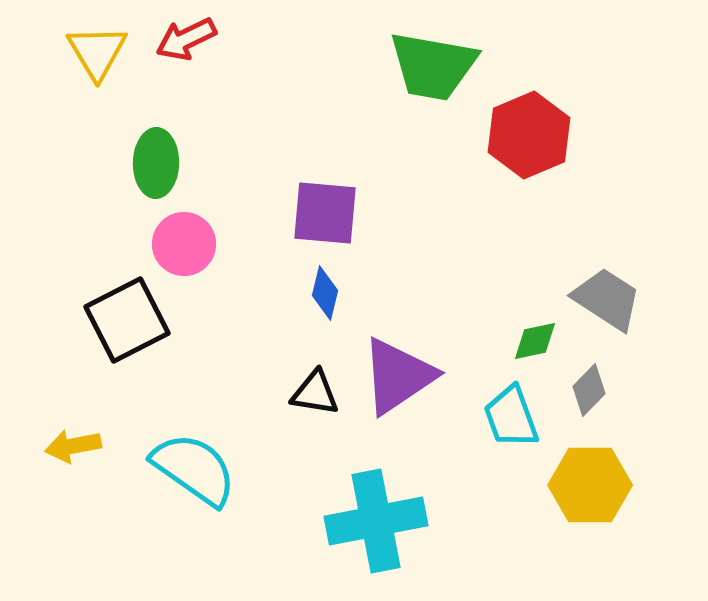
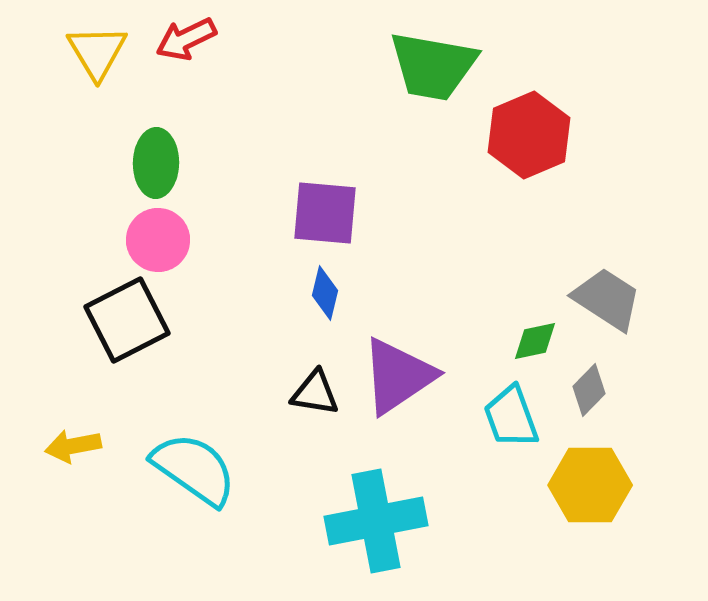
pink circle: moved 26 px left, 4 px up
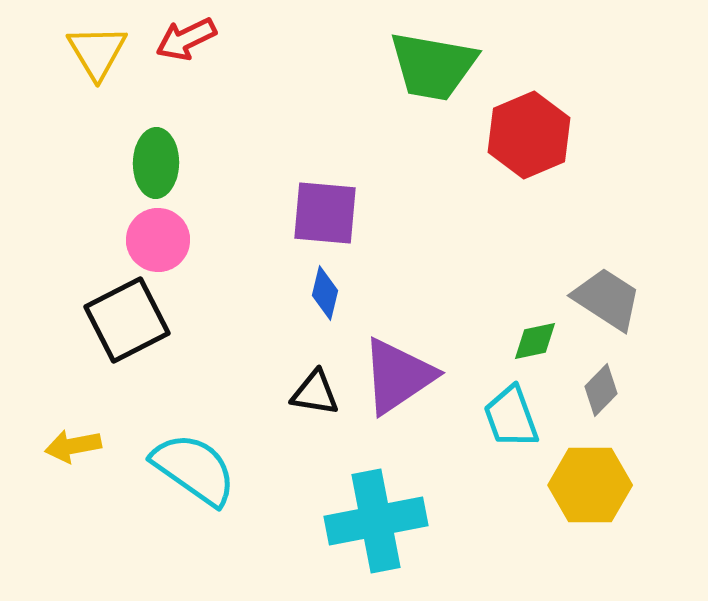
gray diamond: moved 12 px right
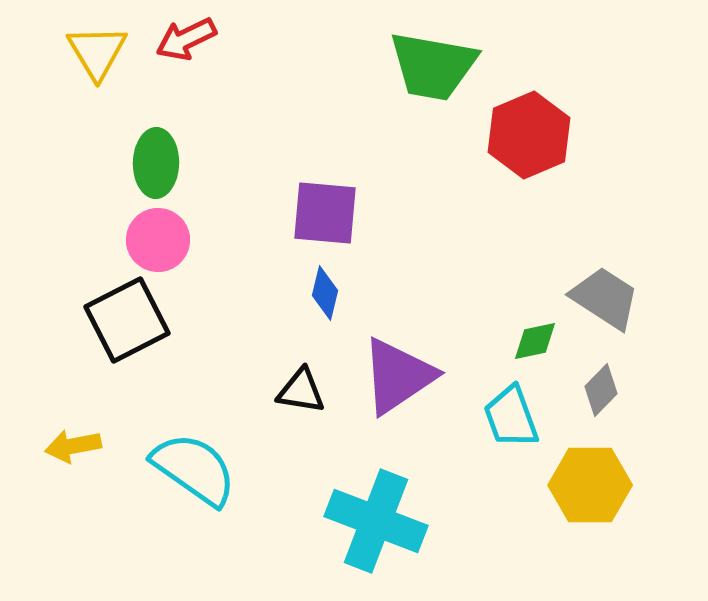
gray trapezoid: moved 2 px left, 1 px up
black triangle: moved 14 px left, 2 px up
cyan cross: rotated 32 degrees clockwise
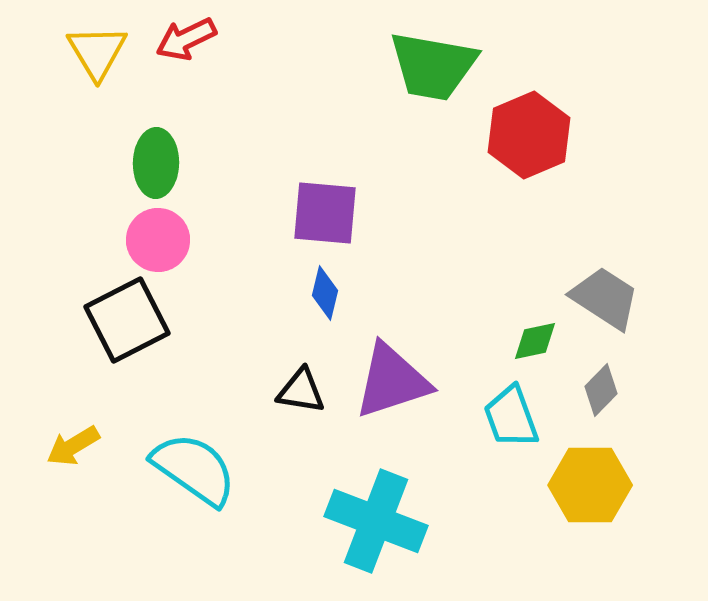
purple triangle: moved 6 px left, 5 px down; rotated 16 degrees clockwise
yellow arrow: rotated 20 degrees counterclockwise
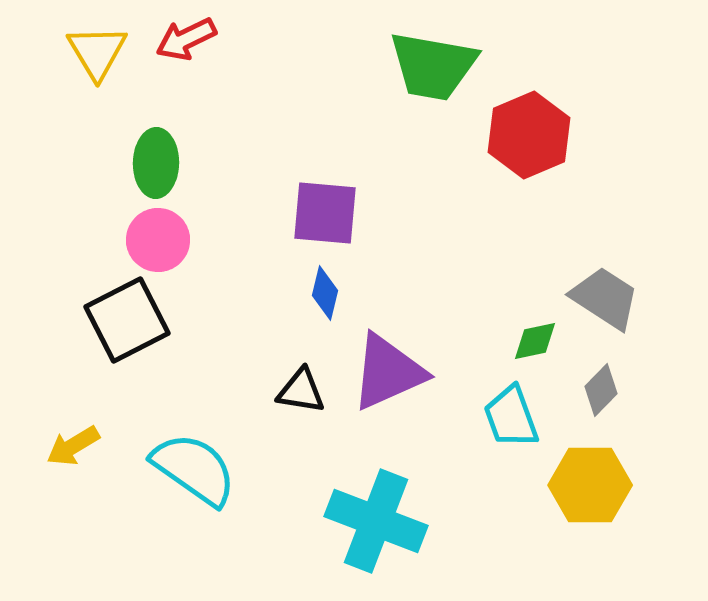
purple triangle: moved 4 px left, 9 px up; rotated 6 degrees counterclockwise
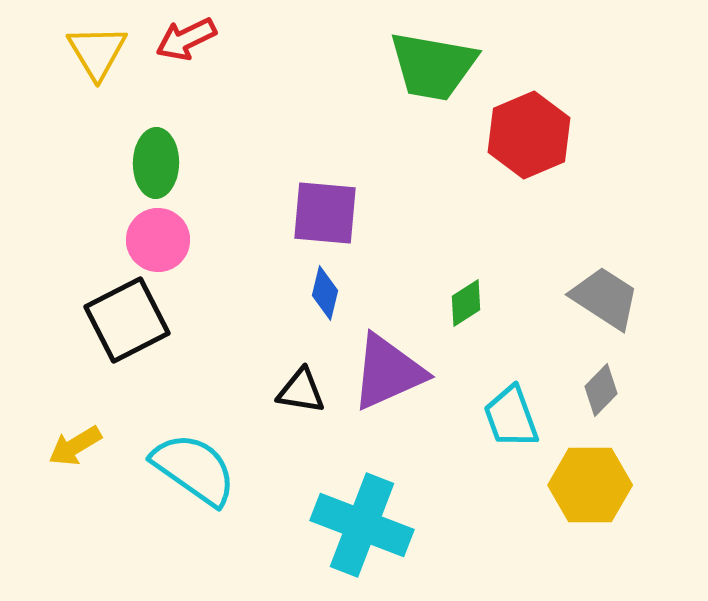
green diamond: moved 69 px left, 38 px up; rotated 21 degrees counterclockwise
yellow arrow: moved 2 px right
cyan cross: moved 14 px left, 4 px down
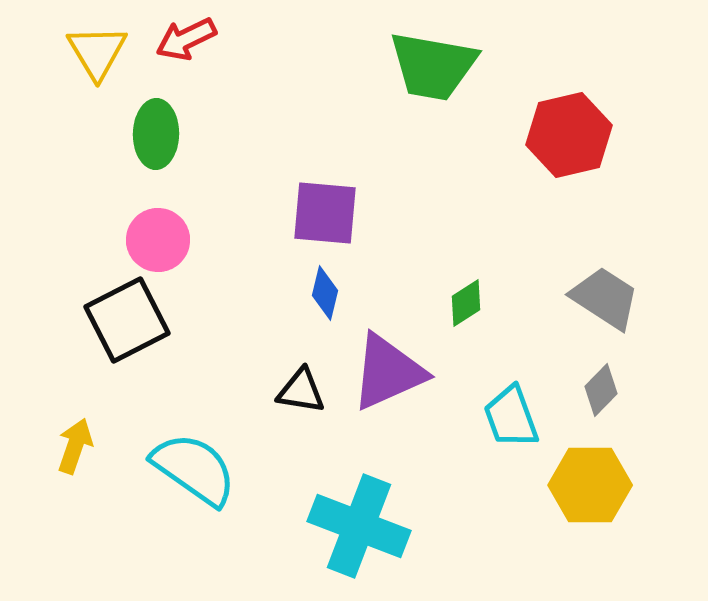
red hexagon: moved 40 px right; rotated 10 degrees clockwise
green ellipse: moved 29 px up
yellow arrow: rotated 140 degrees clockwise
cyan cross: moved 3 px left, 1 px down
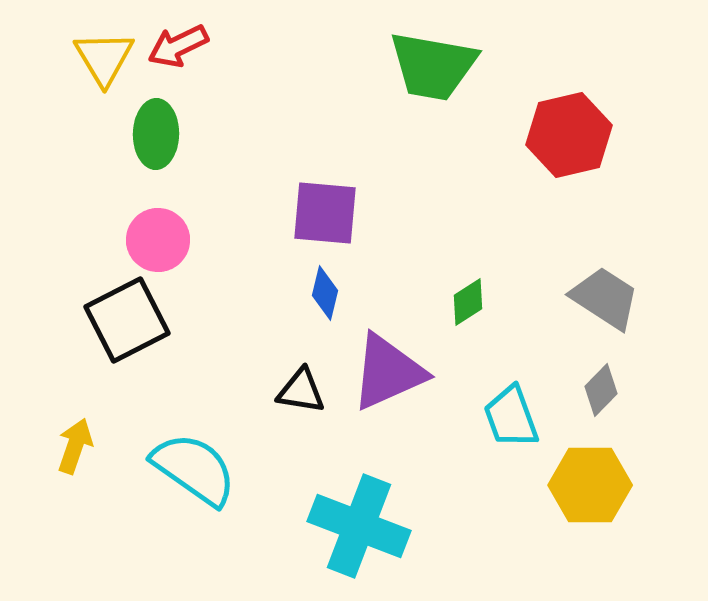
red arrow: moved 8 px left, 7 px down
yellow triangle: moved 7 px right, 6 px down
green diamond: moved 2 px right, 1 px up
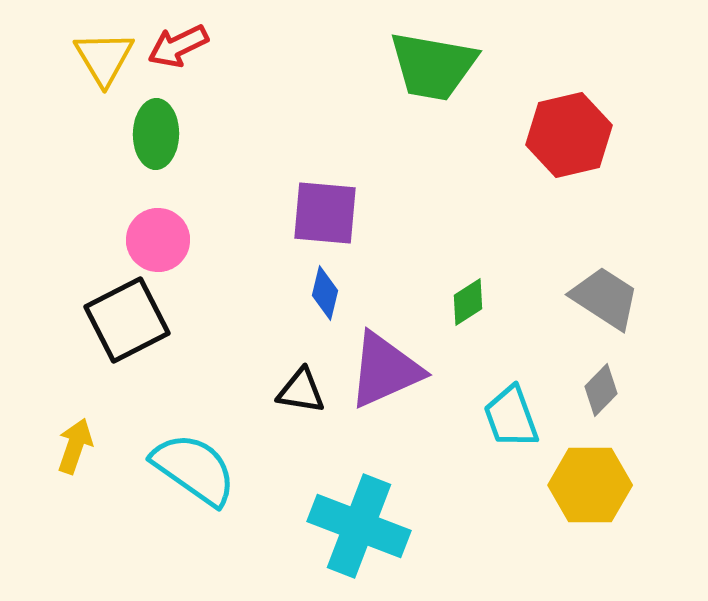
purple triangle: moved 3 px left, 2 px up
